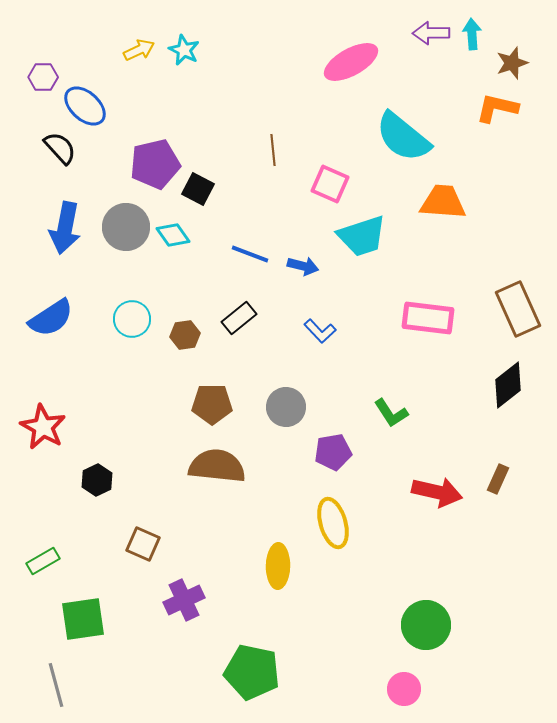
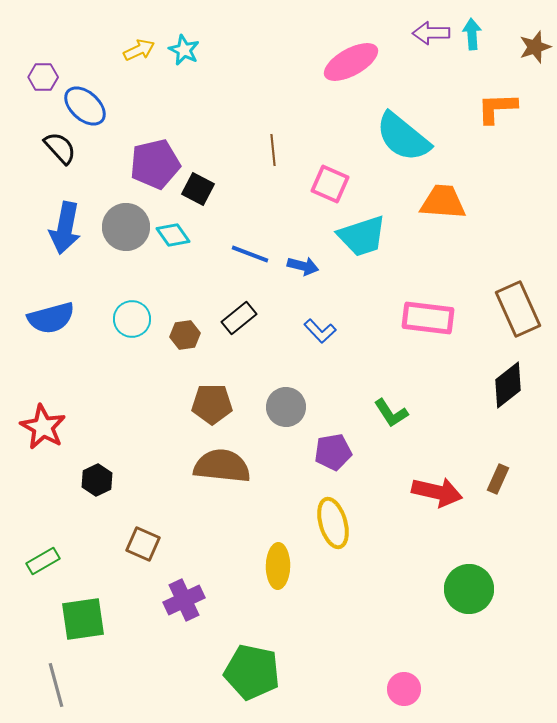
brown star at (512, 63): moved 23 px right, 16 px up
orange L-shape at (497, 108): rotated 15 degrees counterclockwise
blue semicircle at (51, 318): rotated 18 degrees clockwise
brown semicircle at (217, 466): moved 5 px right
green circle at (426, 625): moved 43 px right, 36 px up
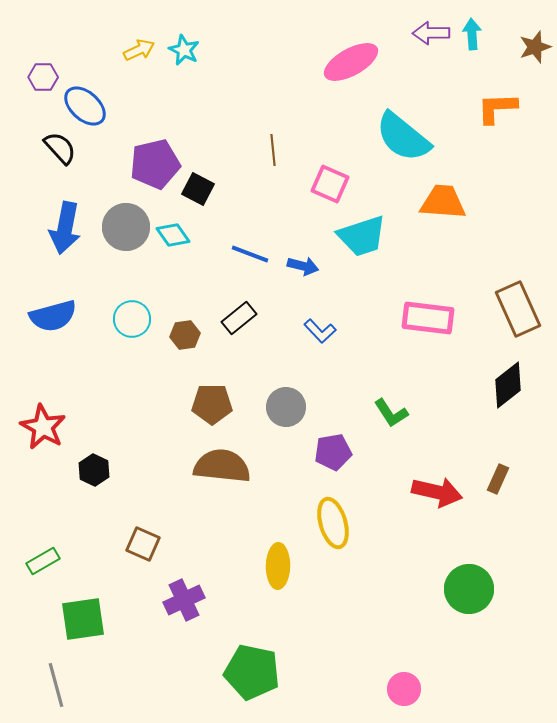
blue semicircle at (51, 318): moved 2 px right, 2 px up
black hexagon at (97, 480): moved 3 px left, 10 px up; rotated 8 degrees counterclockwise
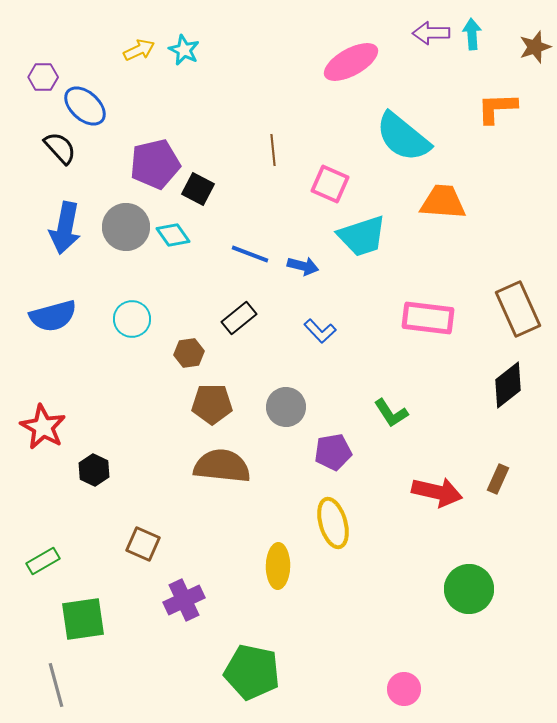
brown hexagon at (185, 335): moved 4 px right, 18 px down
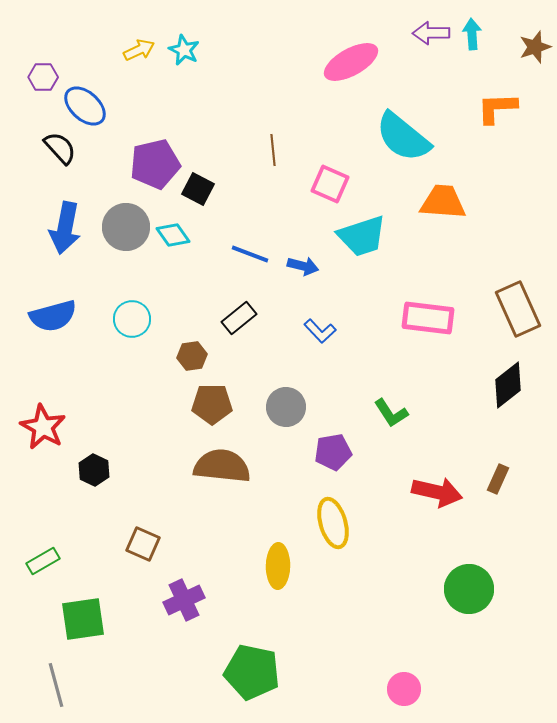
brown hexagon at (189, 353): moved 3 px right, 3 px down
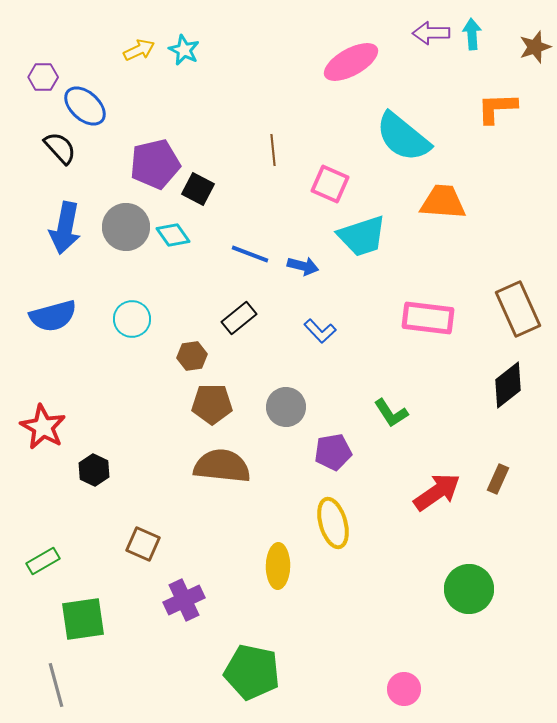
red arrow at (437, 492): rotated 48 degrees counterclockwise
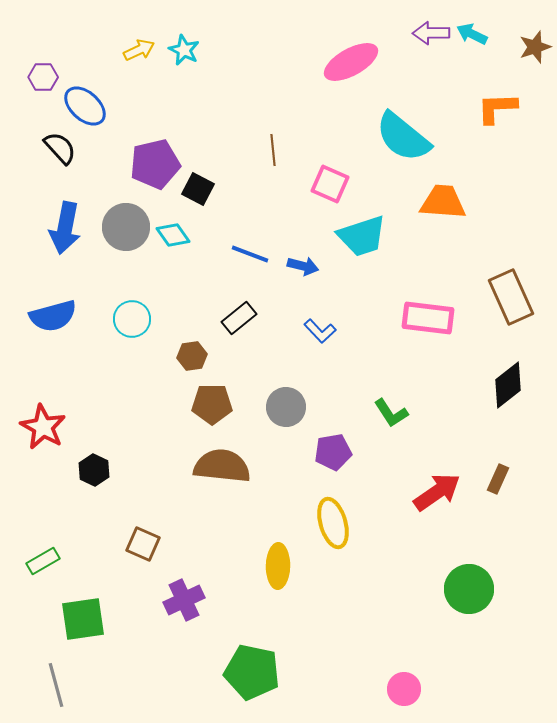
cyan arrow at (472, 34): rotated 60 degrees counterclockwise
brown rectangle at (518, 309): moved 7 px left, 12 px up
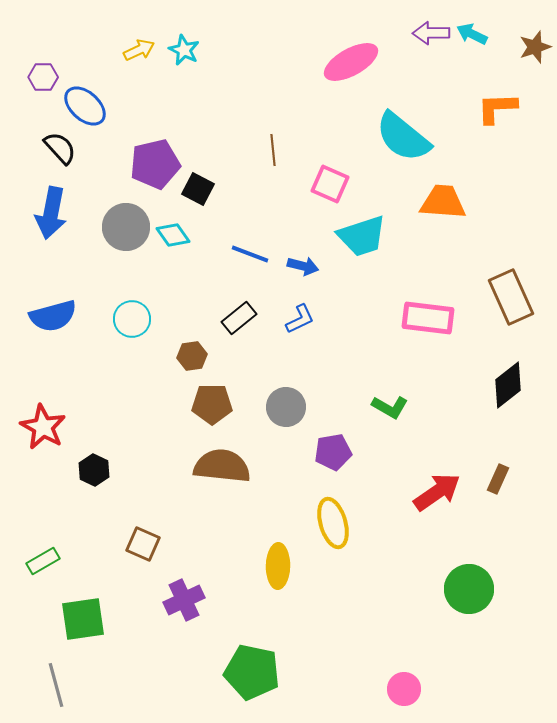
blue arrow at (65, 228): moved 14 px left, 15 px up
blue L-shape at (320, 331): moved 20 px left, 12 px up; rotated 72 degrees counterclockwise
green L-shape at (391, 413): moved 1 px left, 6 px up; rotated 27 degrees counterclockwise
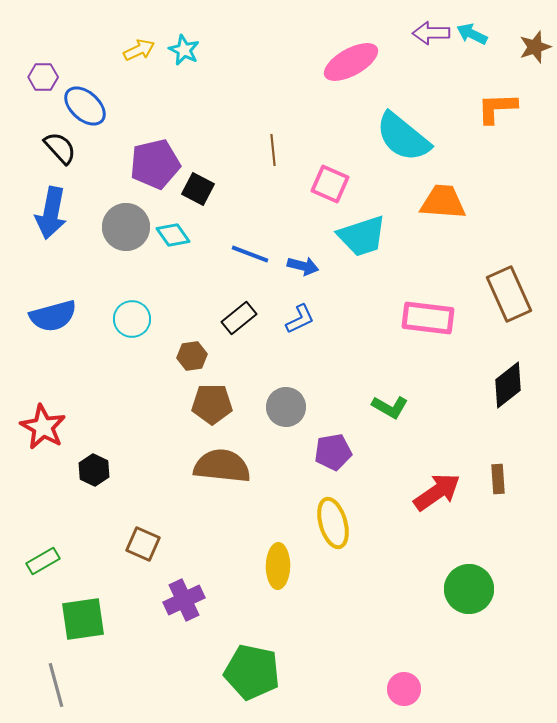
brown rectangle at (511, 297): moved 2 px left, 3 px up
brown rectangle at (498, 479): rotated 28 degrees counterclockwise
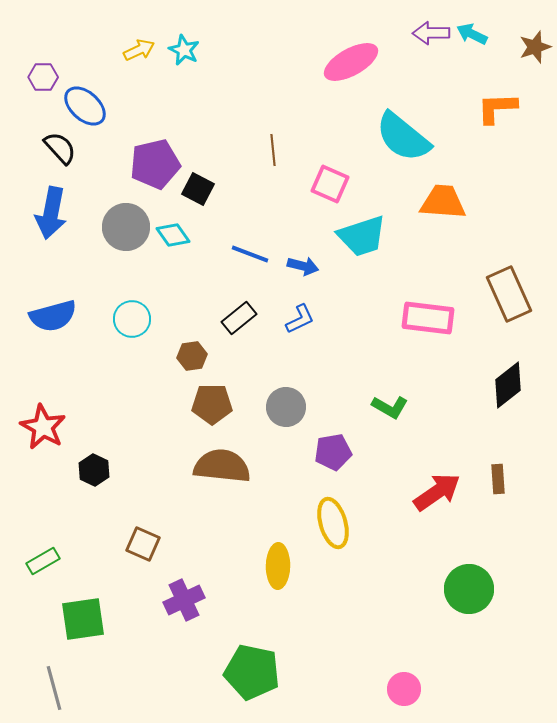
gray line at (56, 685): moved 2 px left, 3 px down
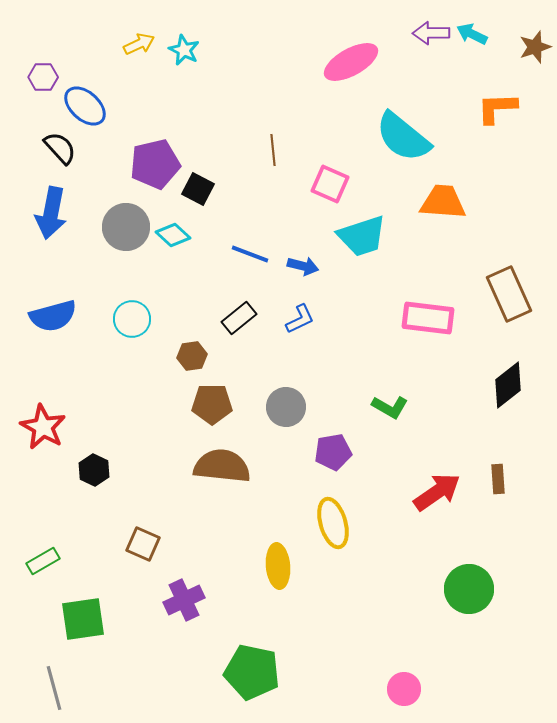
yellow arrow at (139, 50): moved 6 px up
cyan diamond at (173, 235): rotated 12 degrees counterclockwise
yellow ellipse at (278, 566): rotated 6 degrees counterclockwise
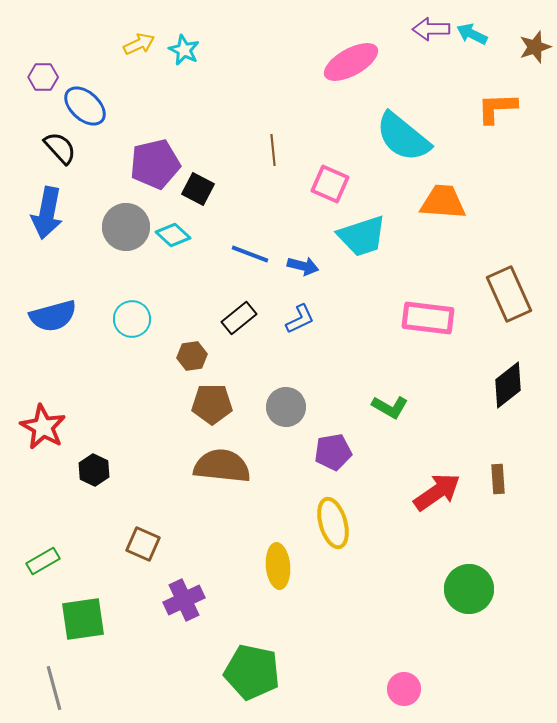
purple arrow at (431, 33): moved 4 px up
blue arrow at (51, 213): moved 4 px left
